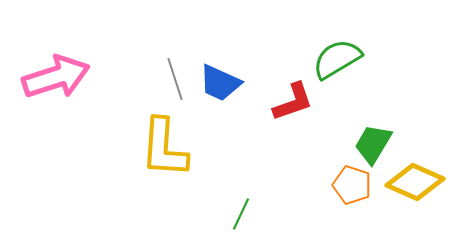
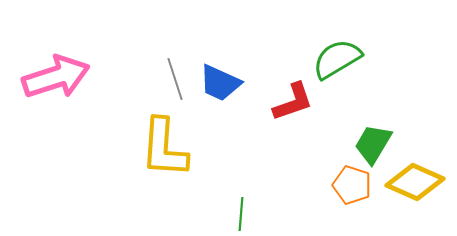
green line: rotated 20 degrees counterclockwise
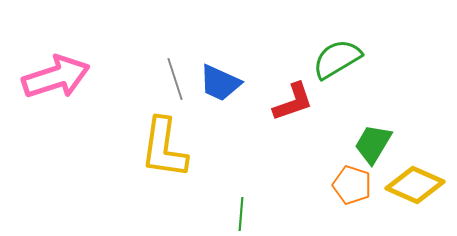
yellow L-shape: rotated 4 degrees clockwise
yellow diamond: moved 3 px down
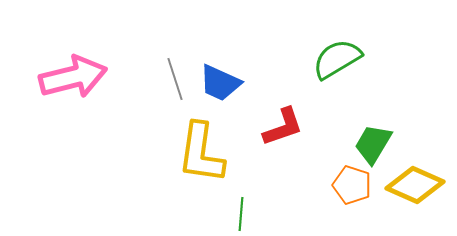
pink arrow: moved 17 px right; rotated 4 degrees clockwise
red L-shape: moved 10 px left, 25 px down
yellow L-shape: moved 37 px right, 5 px down
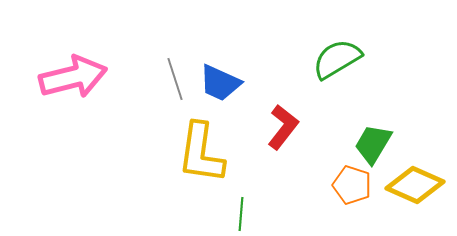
red L-shape: rotated 33 degrees counterclockwise
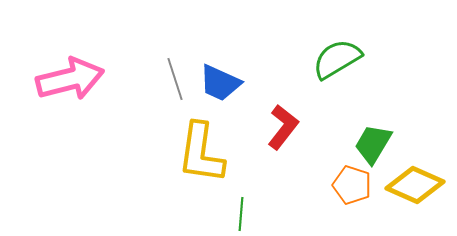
pink arrow: moved 3 px left, 2 px down
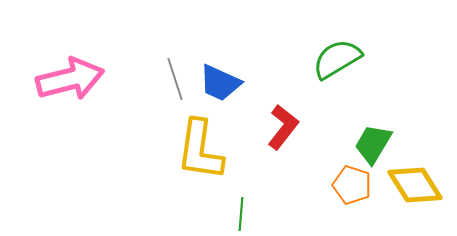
yellow L-shape: moved 1 px left, 3 px up
yellow diamond: rotated 34 degrees clockwise
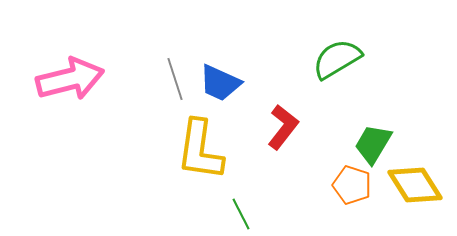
green line: rotated 32 degrees counterclockwise
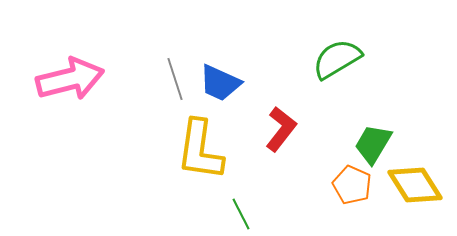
red L-shape: moved 2 px left, 2 px down
orange pentagon: rotated 6 degrees clockwise
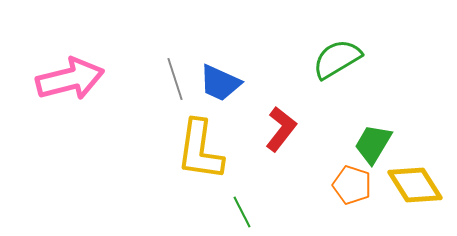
orange pentagon: rotated 6 degrees counterclockwise
green line: moved 1 px right, 2 px up
